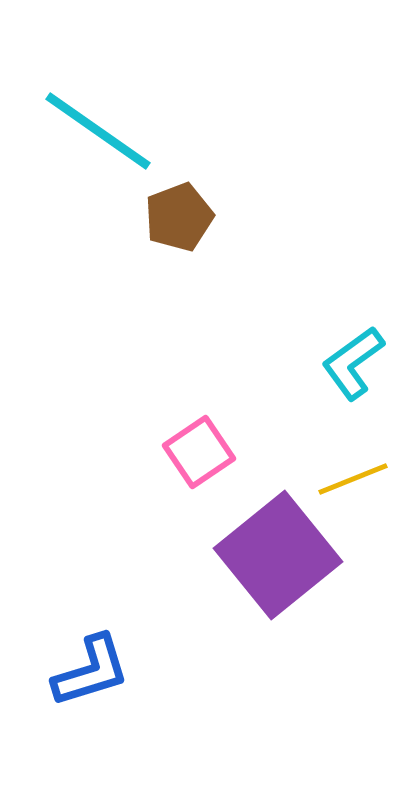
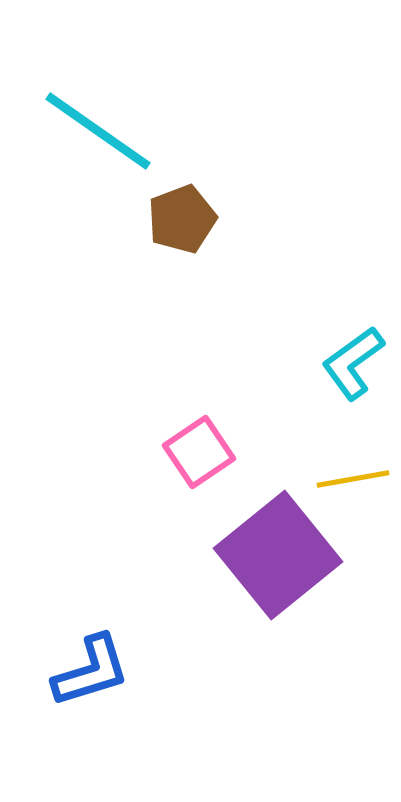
brown pentagon: moved 3 px right, 2 px down
yellow line: rotated 12 degrees clockwise
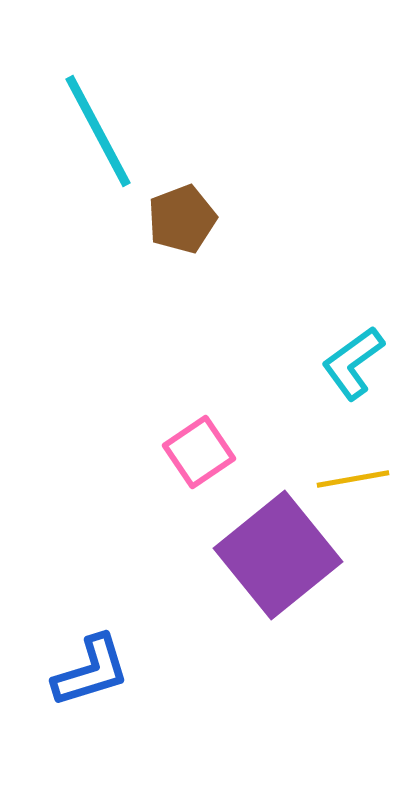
cyan line: rotated 27 degrees clockwise
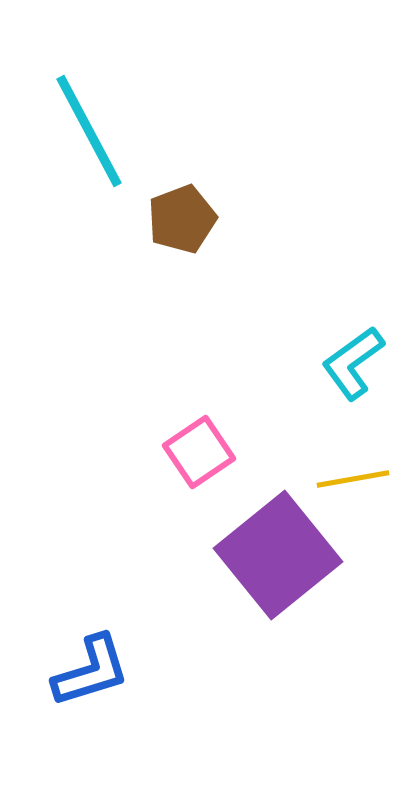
cyan line: moved 9 px left
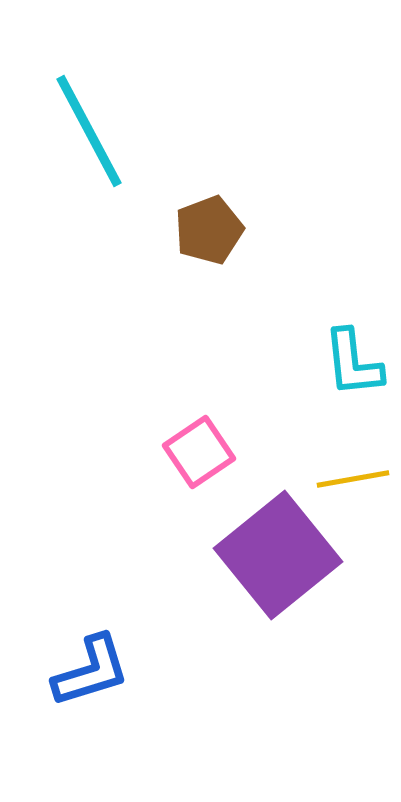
brown pentagon: moved 27 px right, 11 px down
cyan L-shape: rotated 60 degrees counterclockwise
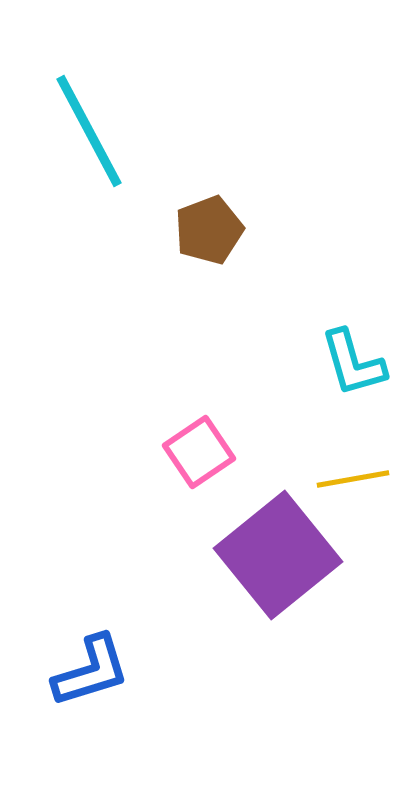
cyan L-shape: rotated 10 degrees counterclockwise
